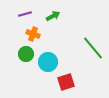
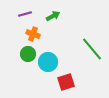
green line: moved 1 px left, 1 px down
green circle: moved 2 px right
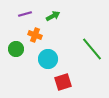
orange cross: moved 2 px right, 1 px down
green circle: moved 12 px left, 5 px up
cyan circle: moved 3 px up
red square: moved 3 px left
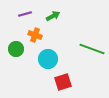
green line: rotated 30 degrees counterclockwise
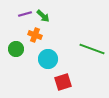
green arrow: moved 10 px left; rotated 72 degrees clockwise
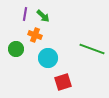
purple line: rotated 64 degrees counterclockwise
cyan circle: moved 1 px up
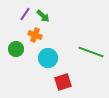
purple line: rotated 24 degrees clockwise
green line: moved 1 px left, 3 px down
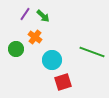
orange cross: moved 2 px down; rotated 16 degrees clockwise
green line: moved 1 px right
cyan circle: moved 4 px right, 2 px down
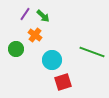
orange cross: moved 2 px up
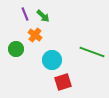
purple line: rotated 56 degrees counterclockwise
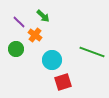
purple line: moved 6 px left, 8 px down; rotated 24 degrees counterclockwise
